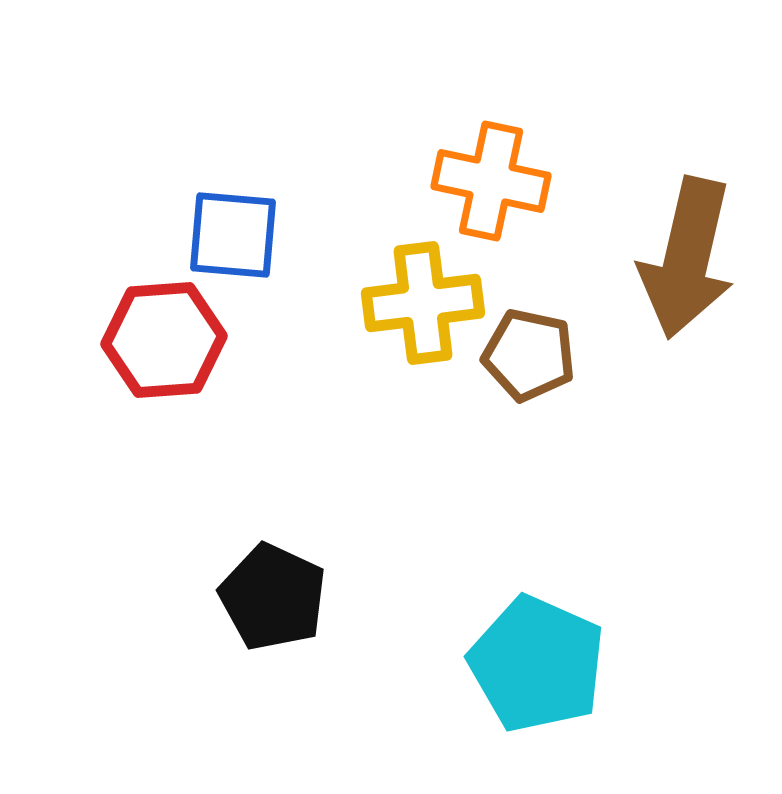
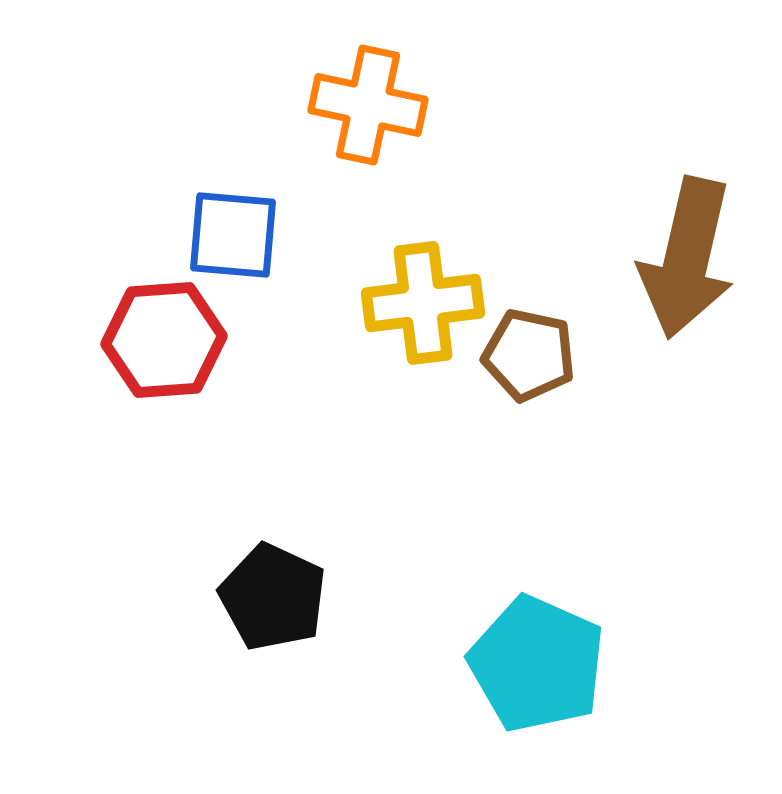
orange cross: moved 123 px left, 76 px up
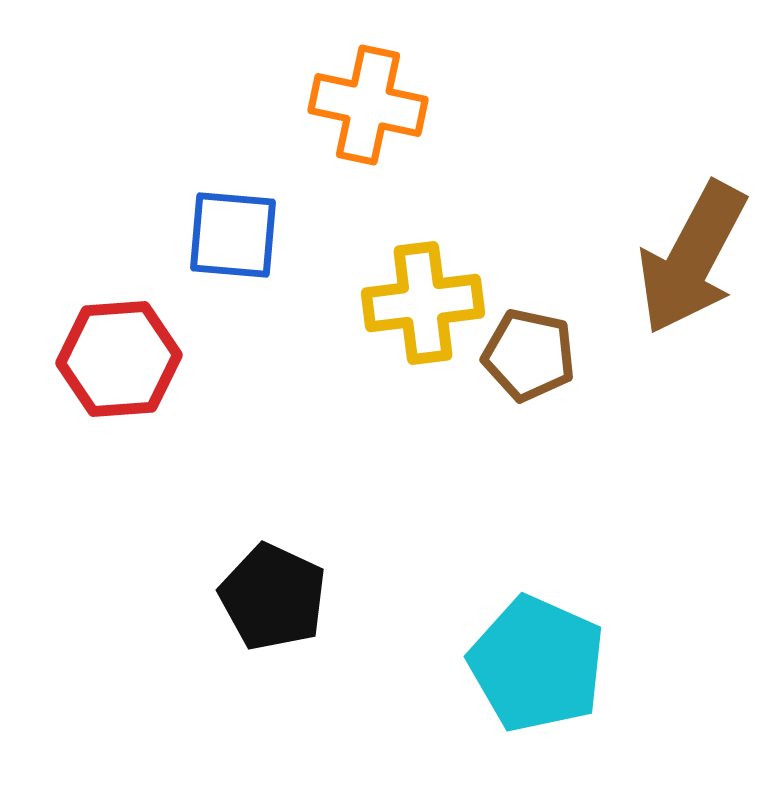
brown arrow: moved 5 px right; rotated 15 degrees clockwise
red hexagon: moved 45 px left, 19 px down
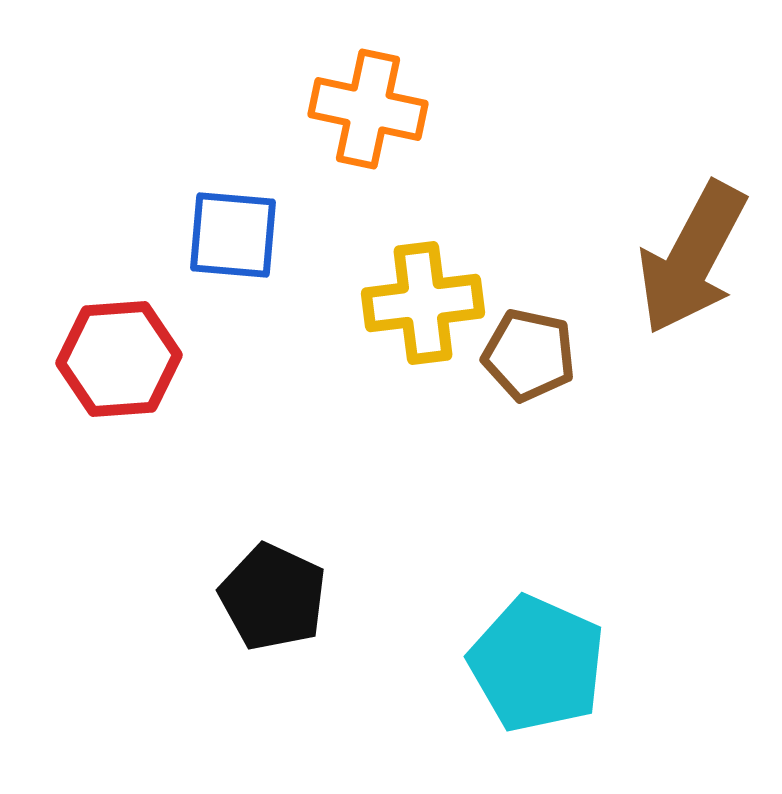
orange cross: moved 4 px down
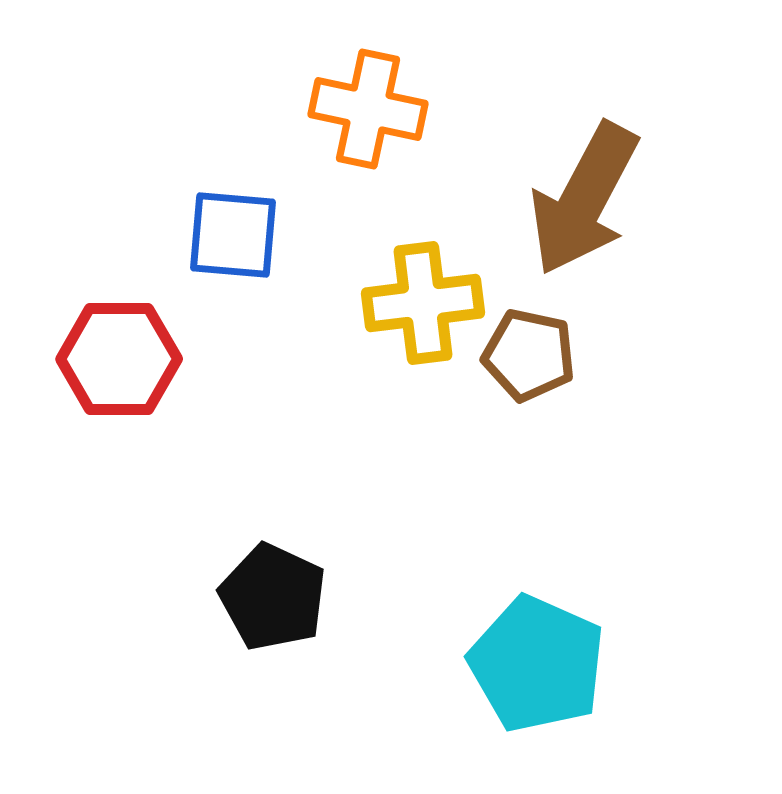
brown arrow: moved 108 px left, 59 px up
red hexagon: rotated 4 degrees clockwise
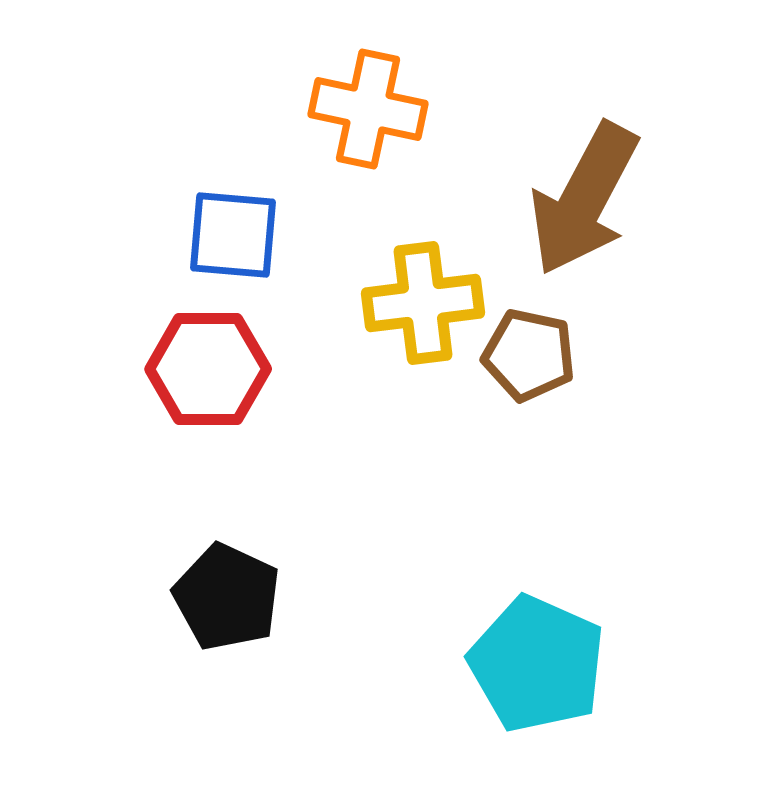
red hexagon: moved 89 px right, 10 px down
black pentagon: moved 46 px left
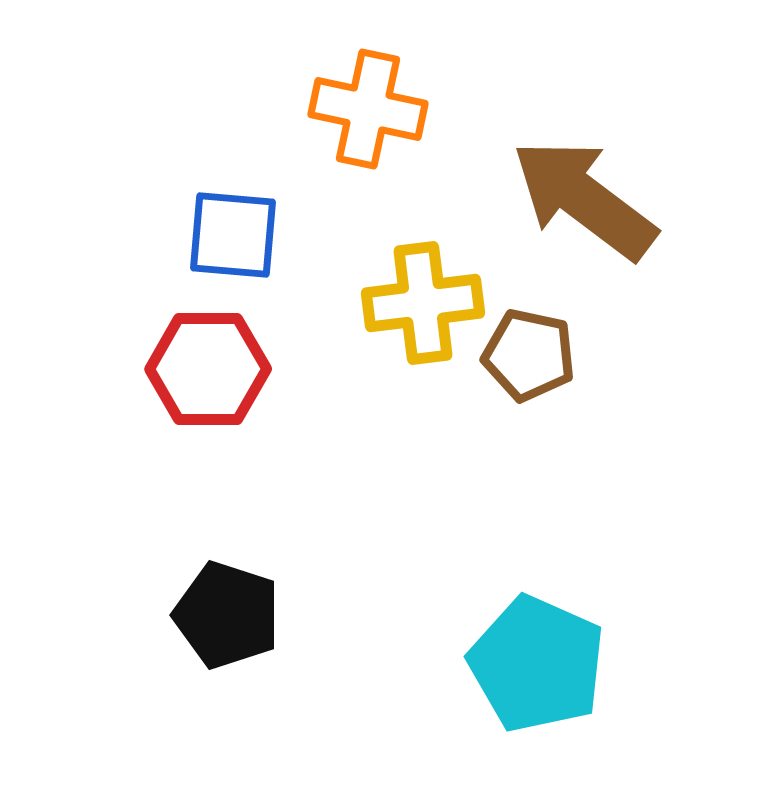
brown arrow: rotated 99 degrees clockwise
black pentagon: moved 18 px down; rotated 7 degrees counterclockwise
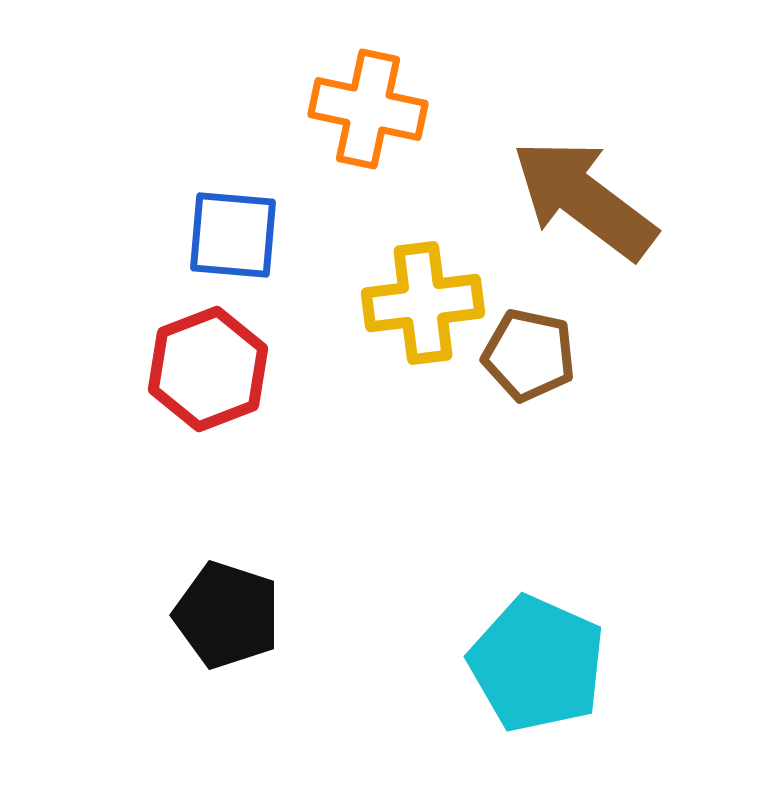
red hexagon: rotated 21 degrees counterclockwise
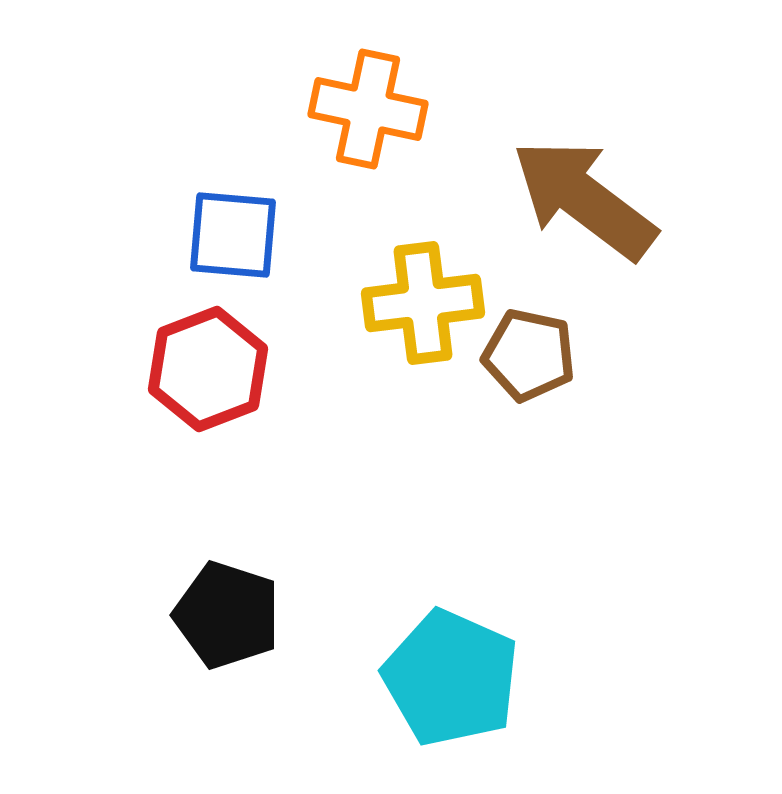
cyan pentagon: moved 86 px left, 14 px down
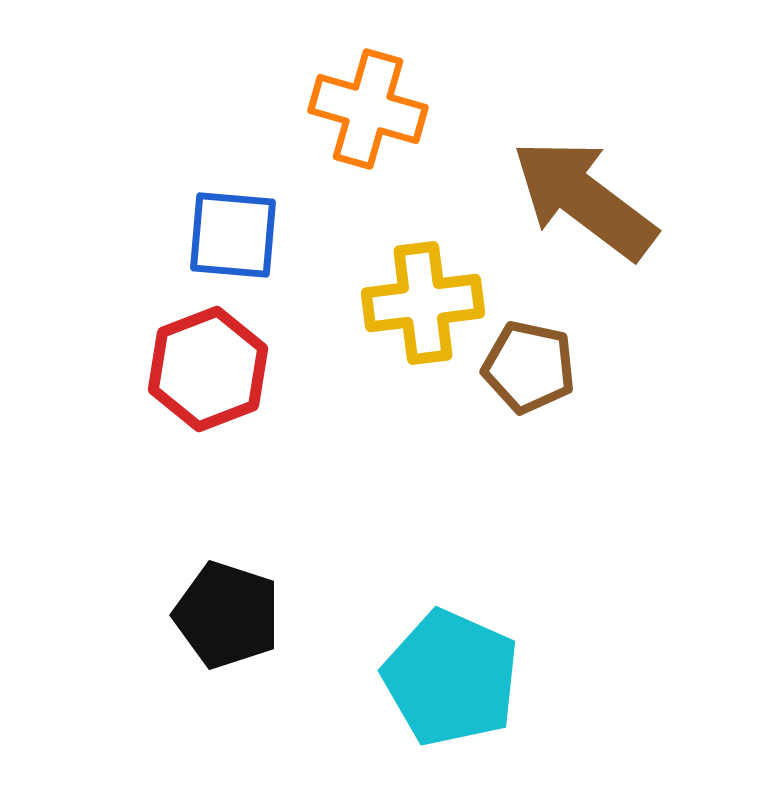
orange cross: rotated 4 degrees clockwise
brown pentagon: moved 12 px down
